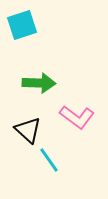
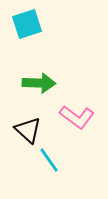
cyan square: moved 5 px right, 1 px up
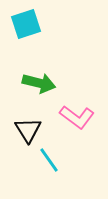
cyan square: moved 1 px left
green arrow: rotated 12 degrees clockwise
black triangle: rotated 16 degrees clockwise
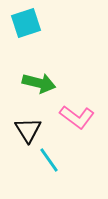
cyan square: moved 1 px up
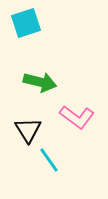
green arrow: moved 1 px right, 1 px up
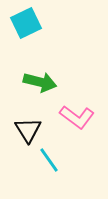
cyan square: rotated 8 degrees counterclockwise
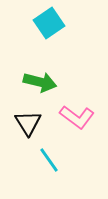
cyan square: moved 23 px right; rotated 8 degrees counterclockwise
black triangle: moved 7 px up
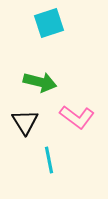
cyan square: rotated 16 degrees clockwise
black triangle: moved 3 px left, 1 px up
cyan line: rotated 24 degrees clockwise
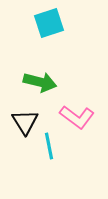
cyan line: moved 14 px up
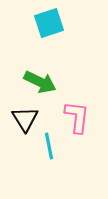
green arrow: rotated 12 degrees clockwise
pink L-shape: rotated 120 degrees counterclockwise
black triangle: moved 3 px up
